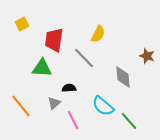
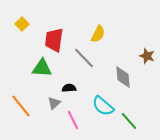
yellow square: rotated 16 degrees counterclockwise
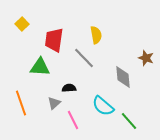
yellow semicircle: moved 2 px left, 1 px down; rotated 36 degrees counterclockwise
brown star: moved 1 px left, 2 px down
green triangle: moved 2 px left, 1 px up
orange line: moved 3 px up; rotated 20 degrees clockwise
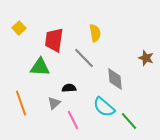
yellow square: moved 3 px left, 4 px down
yellow semicircle: moved 1 px left, 2 px up
gray diamond: moved 8 px left, 2 px down
cyan semicircle: moved 1 px right, 1 px down
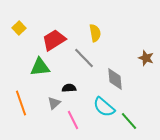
red trapezoid: rotated 50 degrees clockwise
green triangle: rotated 10 degrees counterclockwise
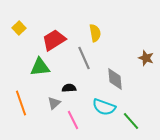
gray line: rotated 20 degrees clockwise
cyan semicircle: rotated 20 degrees counterclockwise
green line: moved 2 px right
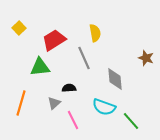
orange line: rotated 35 degrees clockwise
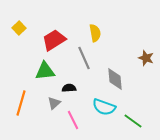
green triangle: moved 5 px right, 4 px down
green line: moved 2 px right; rotated 12 degrees counterclockwise
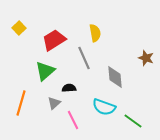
green triangle: rotated 35 degrees counterclockwise
gray diamond: moved 2 px up
